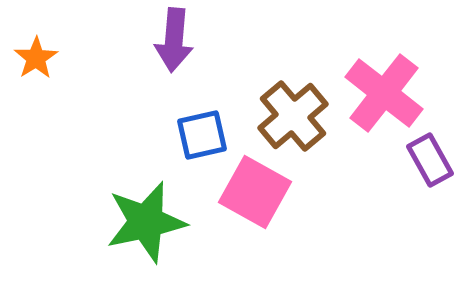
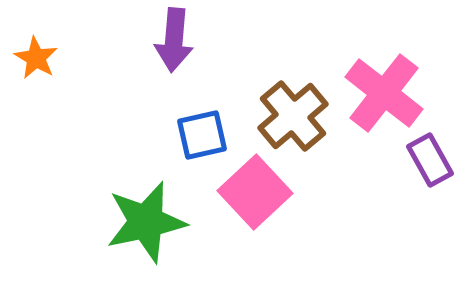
orange star: rotated 9 degrees counterclockwise
pink square: rotated 18 degrees clockwise
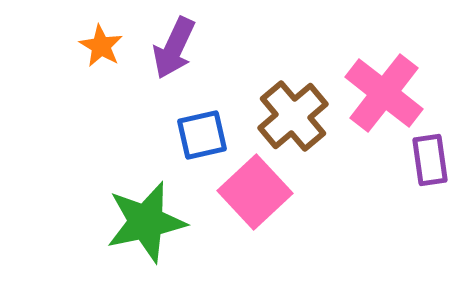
purple arrow: moved 8 px down; rotated 20 degrees clockwise
orange star: moved 65 px right, 12 px up
purple rectangle: rotated 21 degrees clockwise
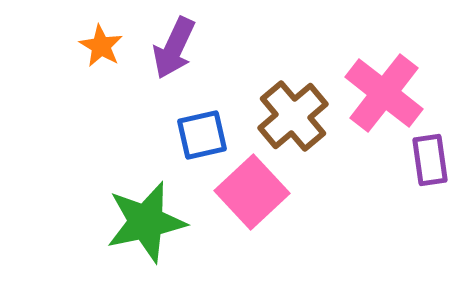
pink square: moved 3 px left
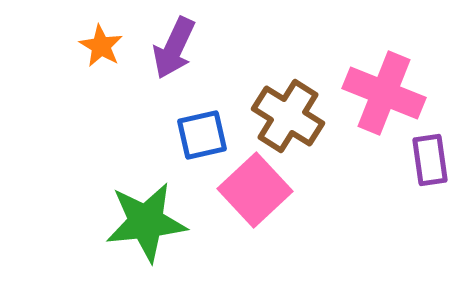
pink cross: rotated 16 degrees counterclockwise
brown cross: moved 5 px left; rotated 18 degrees counterclockwise
pink square: moved 3 px right, 2 px up
green star: rotated 6 degrees clockwise
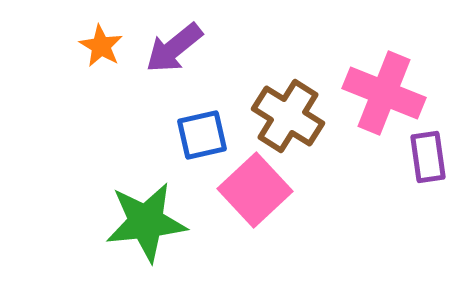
purple arrow: rotated 26 degrees clockwise
purple rectangle: moved 2 px left, 3 px up
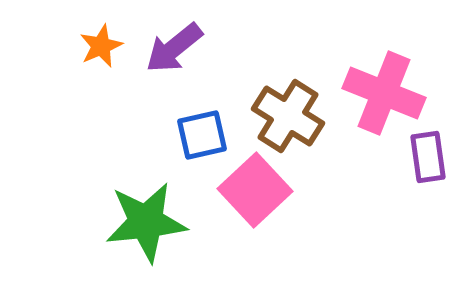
orange star: rotated 18 degrees clockwise
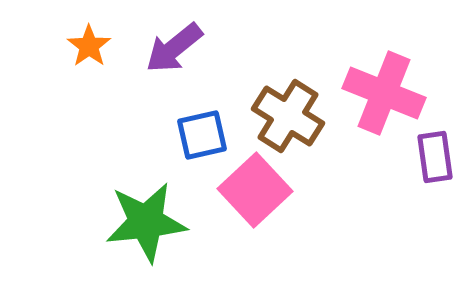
orange star: moved 12 px left; rotated 12 degrees counterclockwise
purple rectangle: moved 7 px right
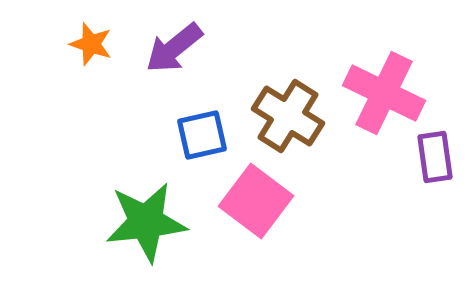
orange star: moved 2 px right, 2 px up; rotated 18 degrees counterclockwise
pink cross: rotated 4 degrees clockwise
pink square: moved 1 px right, 11 px down; rotated 10 degrees counterclockwise
